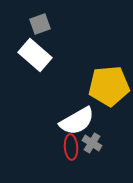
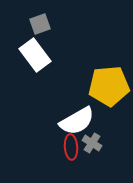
white rectangle: rotated 12 degrees clockwise
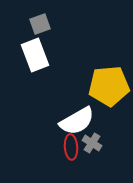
white rectangle: rotated 16 degrees clockwise
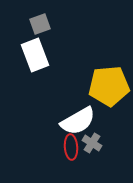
white semicircle: moved 1 px right
